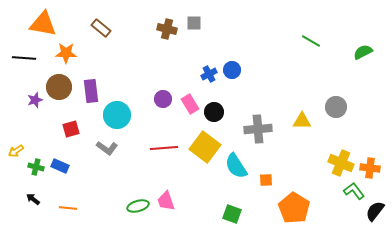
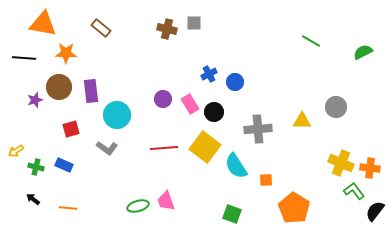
blue circle: moved 3 px right, 12 px down
blue rectangle: moved 4 px right, 1 px up
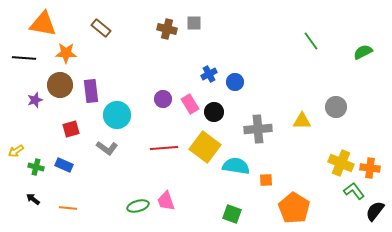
green line: rotated 24 degrees clockwise
brown circle: moved 1 px right, 2 px up
cyan semicircle: rotated 132 degrees clockwise
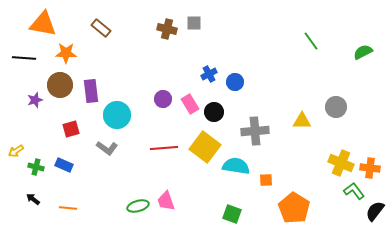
gray cross: moved 3 px left, 2 px down
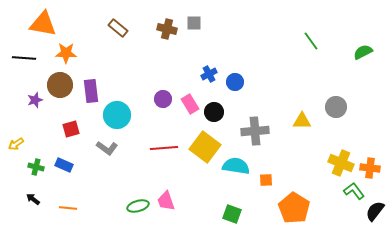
brown rectangle: moved 17 px right
yellow arrow: moved 7 px up
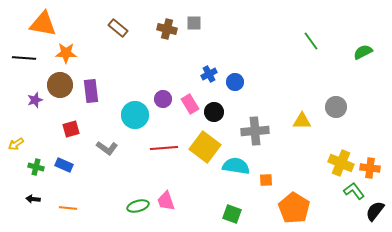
cyan circle: moved 18 px right
black arrow: rotated 32 degrees counterclockwise
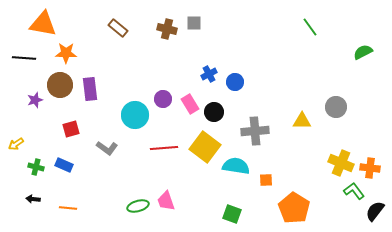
green line: moved 1 px left, 14 px up
purple rectangle: moved 1 px left, 2 px up
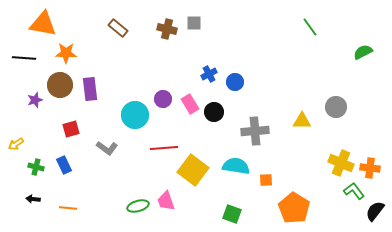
yellow square: moved 12 px left, 23 px down
blue rectangle: rotated 42 degrees clockwise
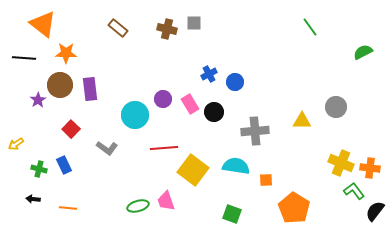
orange triangle: rotated 28 degrees clockwise
purple star: moved 3 px right; rotated 14 degrees counterclockwise
red square: rotated 30 degrees counterclockwise
green cross: moved 3 px right, 2 px down
